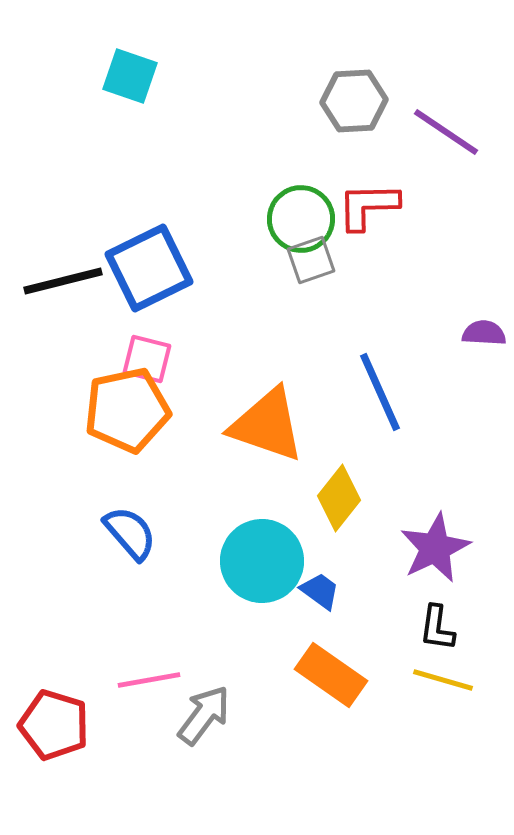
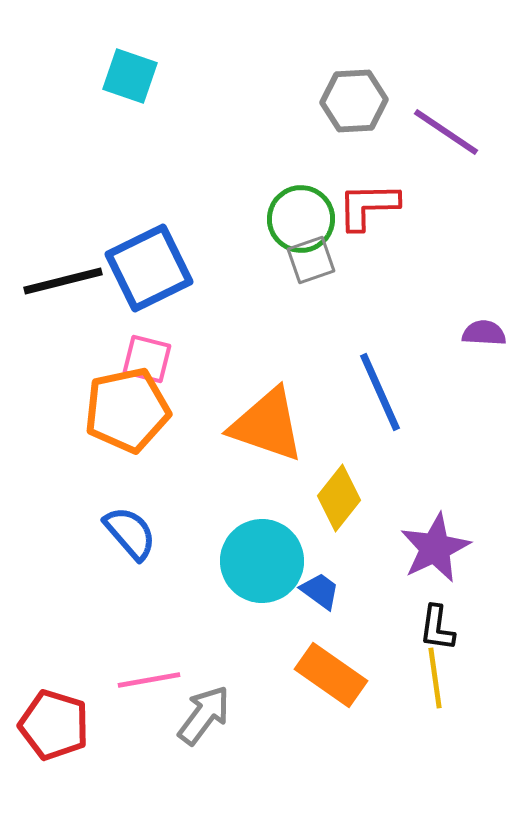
yellow line: moved 8 px left, 2 px up; rotated 66 degrees clockwise
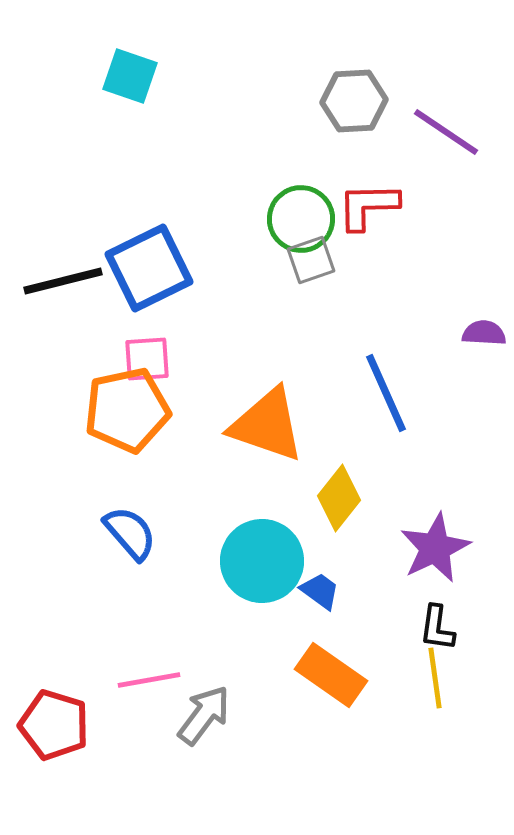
pink square: rotated 18 degrees counterclockwise
blue line: moved 6 px right, 1 px down
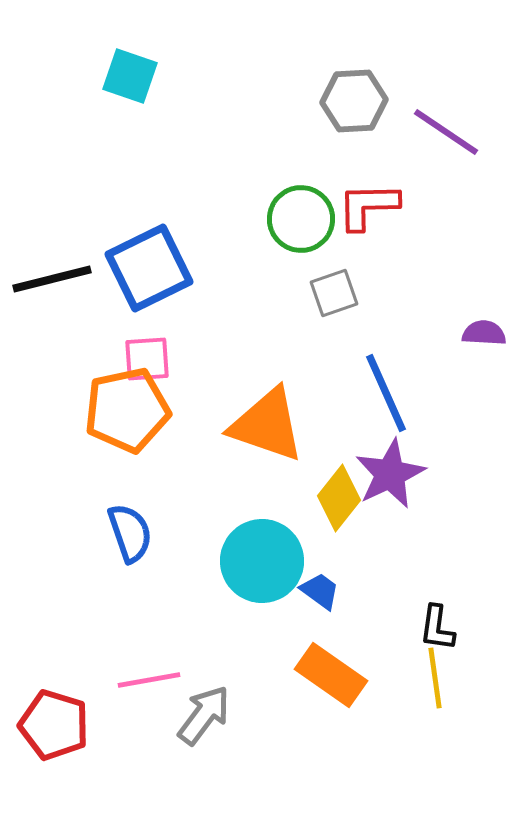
gray square: moved 23 px right, 33 px down
black line: moved 11 px left, 2 px up
blue semicircle: rotated 22 degrees clockwise
purple star: moved 45 px left, 74 px up
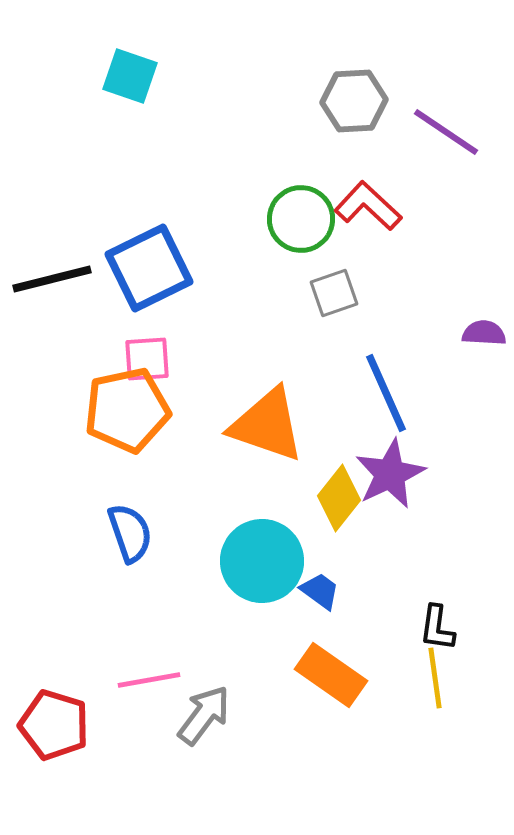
red L-shape: rotated 44 degrees clockwise
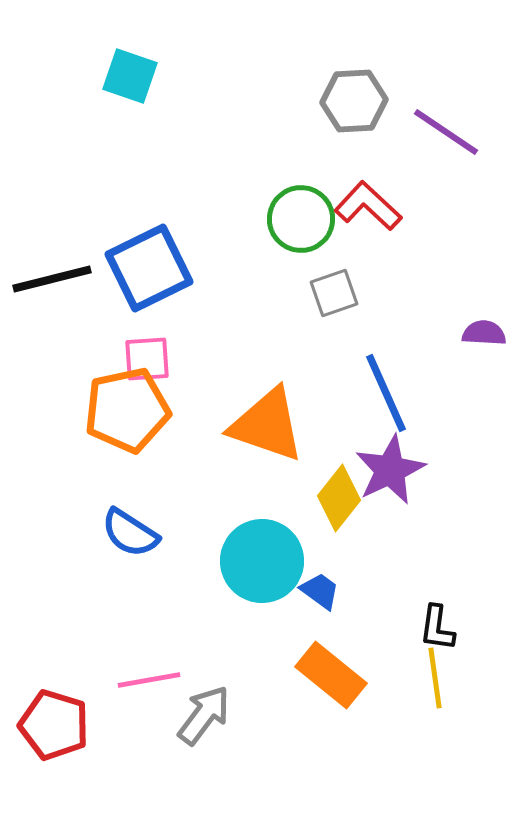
purple star: moved 4 px up
blue semicircle: rotated 142 degrees clockwise
orange rectangle: rotated 4 degrees clockwise
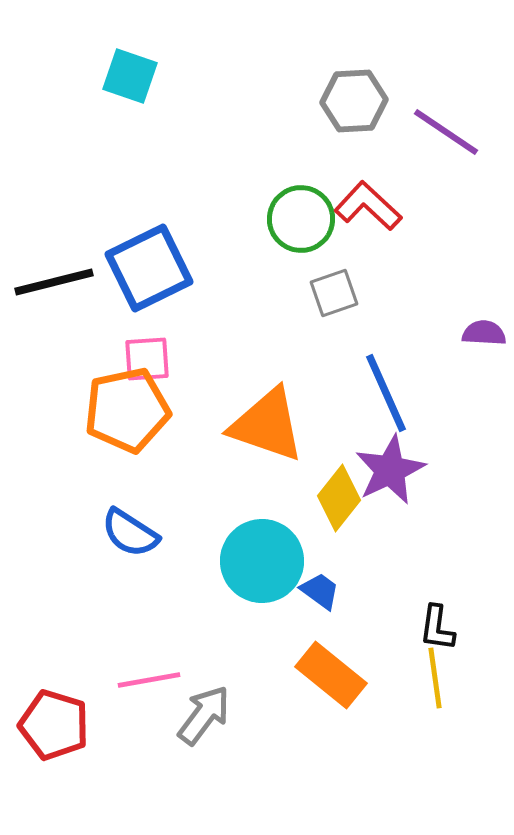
black line: moved 2 px right, 3 px down
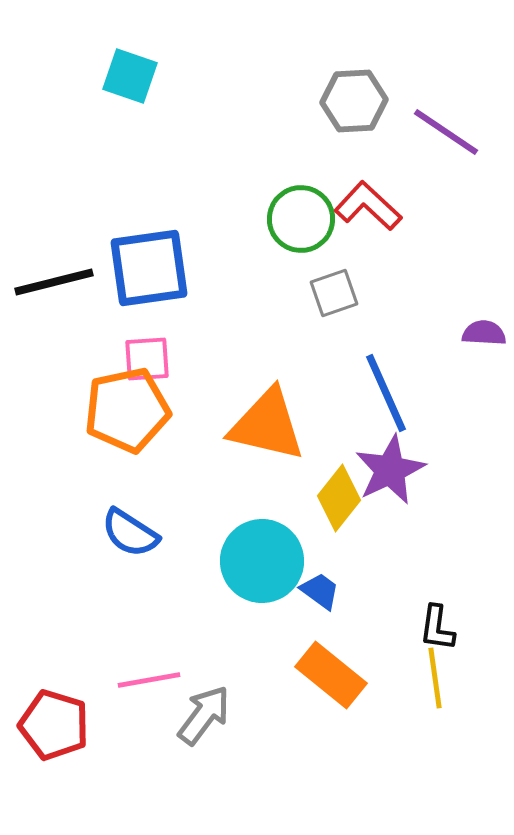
blue square: rotated 18 degrees clockwise
orange triangle: rotated 6 degrees counterclockwise
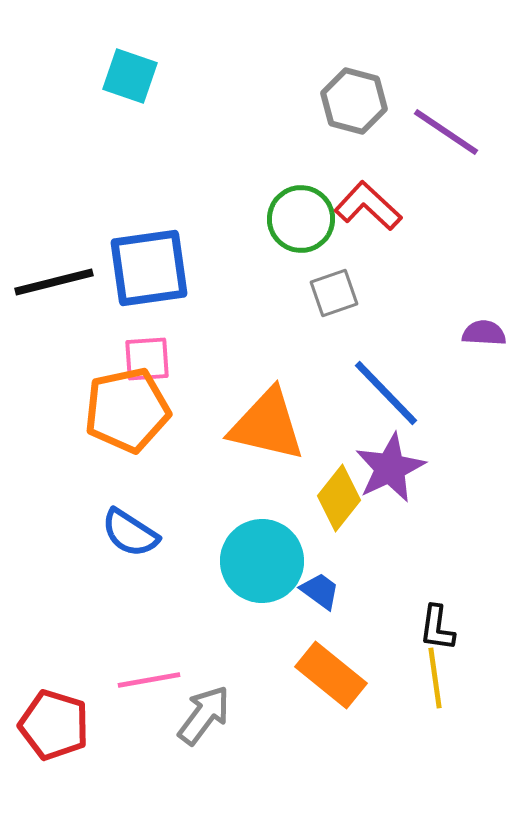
gray hexagon: rotated 18 degrees clockwise
blue line: rotated 20 degrees counterclockwise
purple star: moved 2 px up
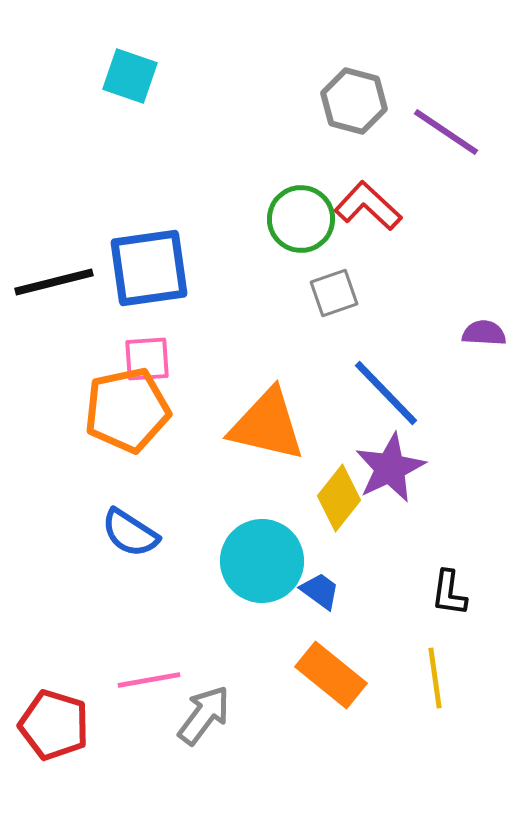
black L-shape: moved 12 px right, 35 px up
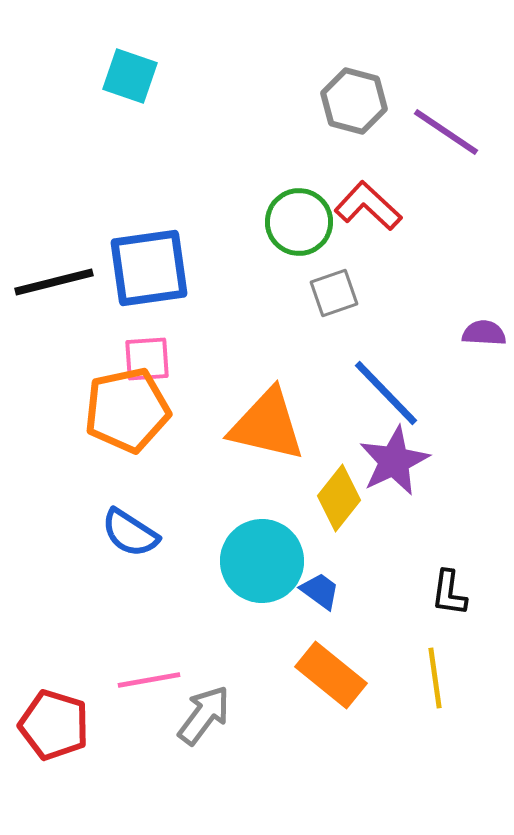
green circle: moved 2 px left, 3 px down
purple star: moved 4 px right, 7 px up
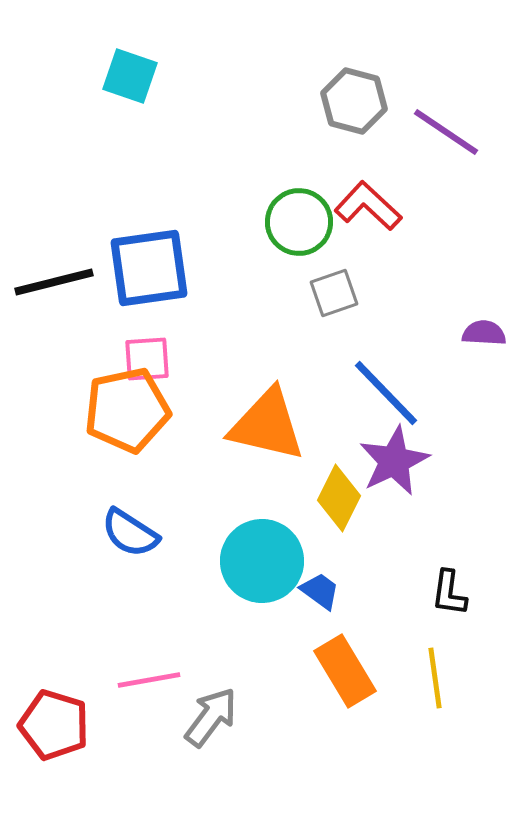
yellow diamond: rotated 12 degrees counterclockwise
orange rectangle: moved 14 px right, 4 px up; rotated 20 degrees clockwise
gray arrow: moved 7 px right, 2 px down
